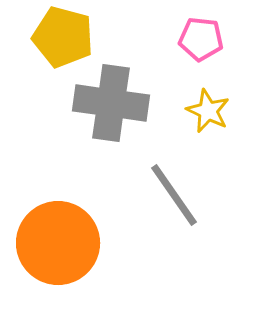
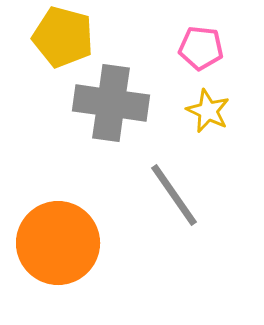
pink pentagon: moved 9 px down
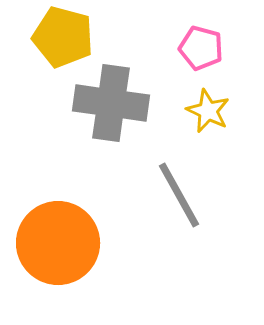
pink pentagon: rotated 9 degrees clockwise
gray line: moved 5 px right; rotated 6 degrees clockwise
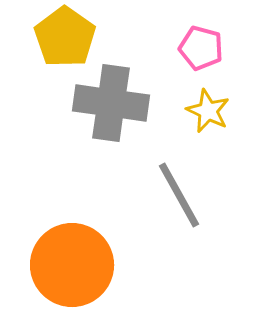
yellow pentagon: moved 2 px right; rotated 20 degrees clockwise
orange circle: moved 14 px right, 22 px down
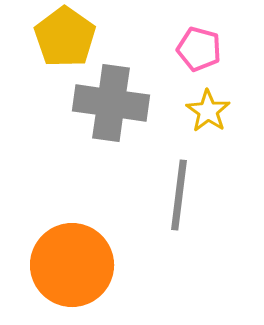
pink pentagon: moved 2 px left, 1 px down
yellow star: rotated 9 degrees clockwise
gray line: rotated 36 degrees clockwise
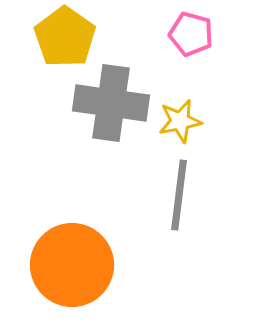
pink pentagon: moved 8 px left, 15 px up
yellow star: moved 28 px left, 10 px down; rotated 27 degrees clockwise
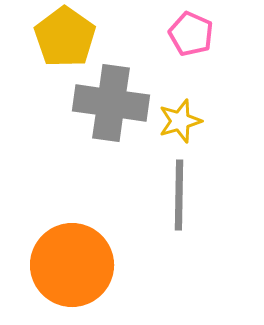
pink pentagon: rotated 9 degrees clockwise
yellow star: rotated 6 degrees counterclockwise
gray line: rotated 6 degrees counterclockwise
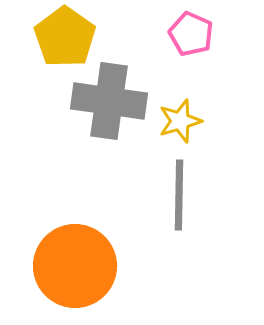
gray cross: moved 2 px left, 2 px up
orange circle: moved 3 px right, 1 px down
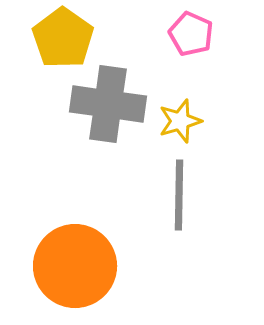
yellow pentagon: moved 2 px left, 1 px down
gray cross: moved 1 px left, 3 px down
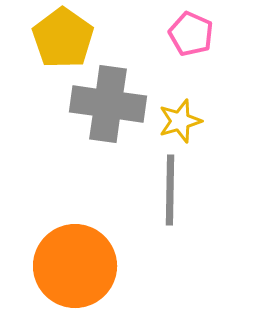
gray line: moved 9 px left, 5 px up
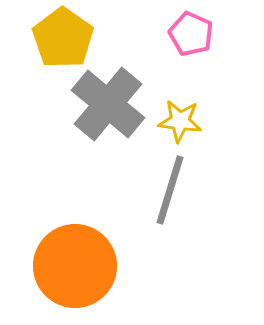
gray cross: rotated 32 degrees clockwise
yellow star: rotated 24 degrees clockwise
gray line: rotated 16 degrees clockwise
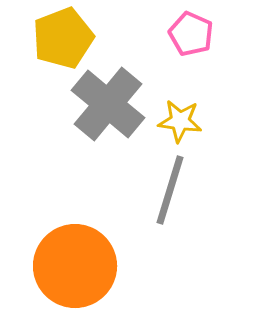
yellow pentagon: rotated 16 degrees clockwise
